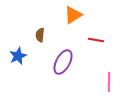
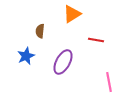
orange triangle: moved 1 px left, 1 px up
brown semicircle: moved 4 px up
blue star: moved 8 px right
pink line: rotated 12 degrees counterclockwise
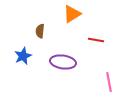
blue star: moved 3 px left
purple ellipse: rotated 70 degrees clockwise
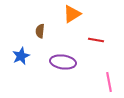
blue star: moved 2 px left
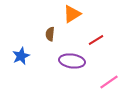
brown semicircle: moved 10 px right, 3 px down
red line: rotated 42 degrees counterclockwise
purple ellipse: moved 9 px right, 1 px up
pink line: rotated 66 degrees clockwise
